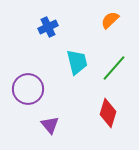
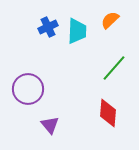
cyan trapezoid: moved 31 px up; rotated 16 degrees clockwise
red diamond: rotated 12 degrees counterclockwise
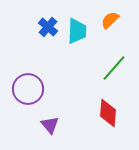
blue cross: rotated 24 degrees counterclockwise
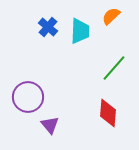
orange semicircle: moved 1 px right, 4 px up
cyan trapezoid: moved 3 px right
purple circle: moved 8 px down
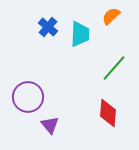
cyan trapezoid: moved 3 px down
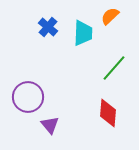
orange semicircle: moved 1 px left
cyan trapezoid: moved 3 px right, 1 px up
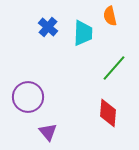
orange semicircle: rotated 60 degrees counterclockwise
purple triangle: moved 2 px left, 7 px down
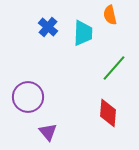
orange semicircle: moved 1 px up
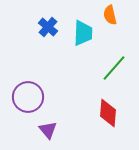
purple triangle: moved 2 px up
